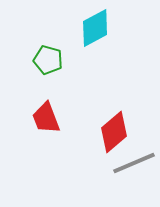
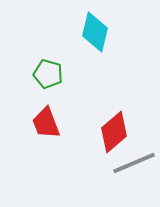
cyan diamond: moved 4 px down; rotated 48 degrees counterclockwise
green pentagon: moved 14 px down
red trapezoid: moved 5 px down
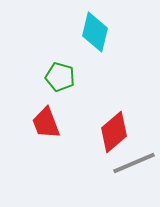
green pentagon: moved 12 px right, 3 px down
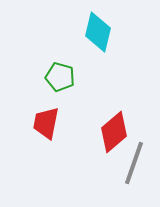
cyan diamond: moved 3 px right
red trapezoid: rotated 32 degrees clockwise
gray line: rotated 48 degrees counterclockwise
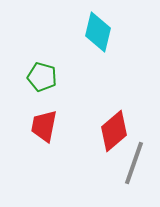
green pentagon: moved 18 px left
red trapezoid: moved 2 px left, 3 px down
red diamond: moved 1 px up
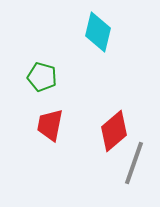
red trapezoid: moved 6 px right, 1 px up
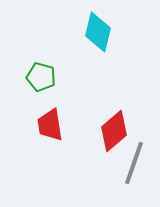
green pentagon: moved 1 px left
red trapezoid: rotated 20 degrees counterclockwise
